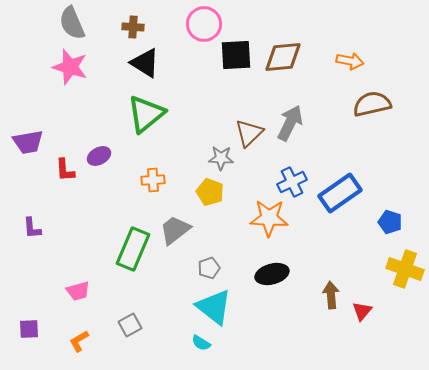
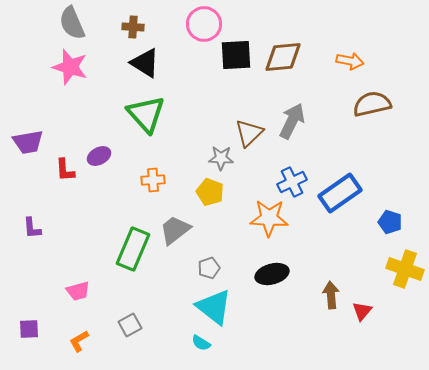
green triangle: rotated 33 degrees counterclockwise
gray arrow: moved 2 px right, 2 px up
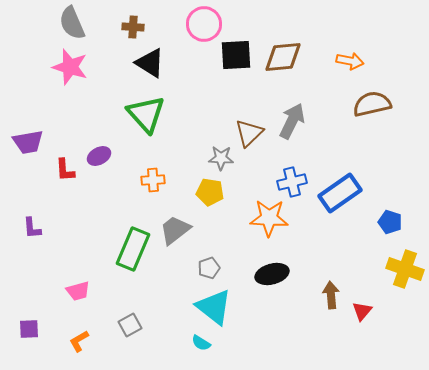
black triangle: moved 5 px right
blue cross: rotated 12 degrees clockwise
yellow pentagon: rotated 12 degrees counterclockwise
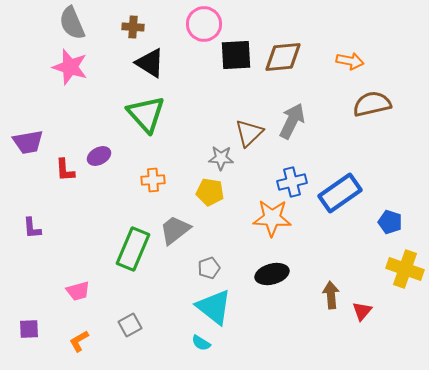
orange star: moved 3 px right
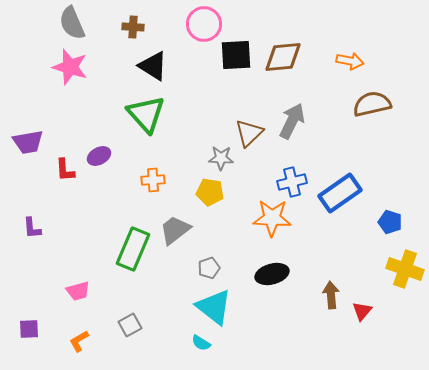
black triangle: moved 3 px right, 3 px down
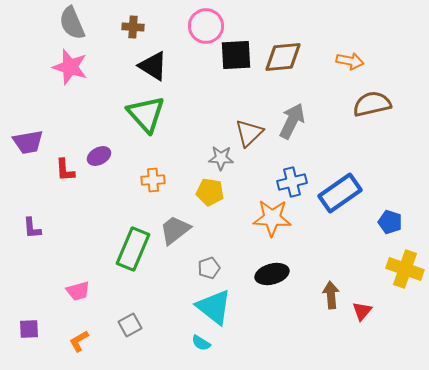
pink circle: moved 2 px right, 2 px down
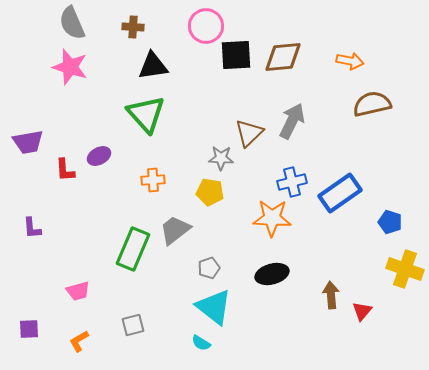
black triangle: rotated 40 degrees counterclockwise
gray square: moved 3 px right; rotated 15 degrees clockwise
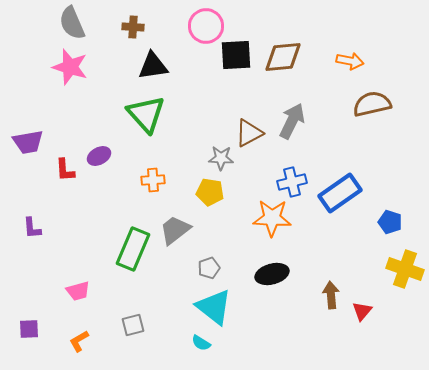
brown triangle: rotated 16 degrees clockwise
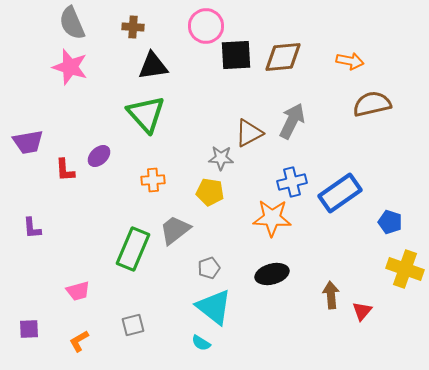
purple ellipse: rotated 15 degrees counterclockwise
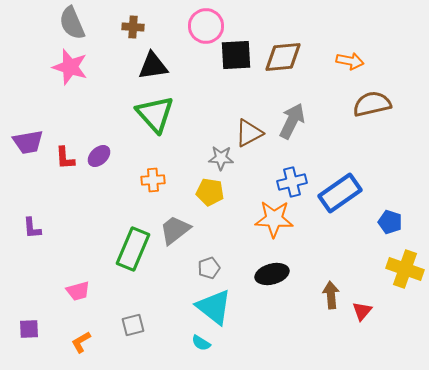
green triangle: moved 9 px right
red L-shape: moved 12 px up
orange star: moved 2 px right, 1 px down
orange L-shape: moved 2 px right, 1 px down
